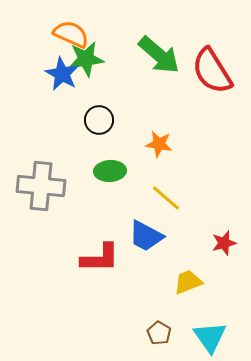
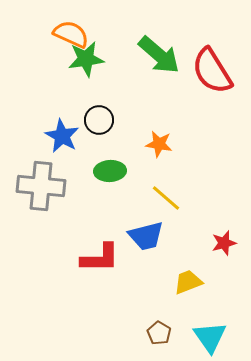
blue star: moved 62 px down
blue trapezoid: rotated 42 degrees counterclockwise
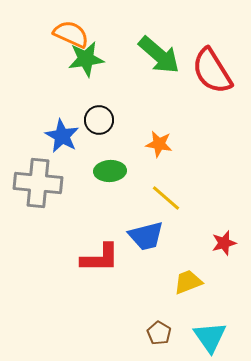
gray cross: moved 3 px left, 3 px up
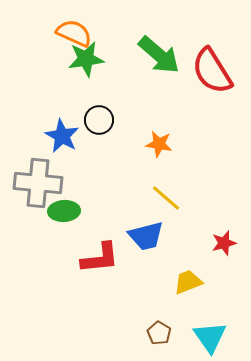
orange semicircle: moved 3 px right, 1 px up
green ellipse: moved 46 px left, 40 px down
red L-shape: rotated 6 degrees counterclockwise
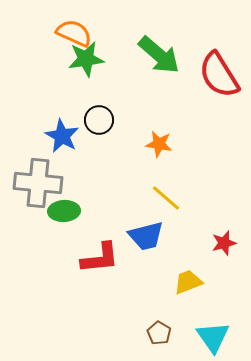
red semicircle: moved 7 px right, 4 px down
cyan triangle: moved 3 px right
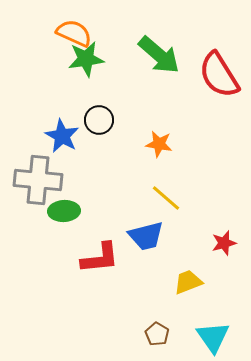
gray cross: moved 3 px up
brown pentagon: moved 2 px left, 1 px down
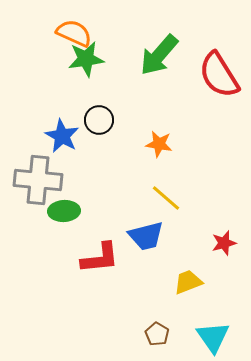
green arrow: rotated 90 degrees clockwise
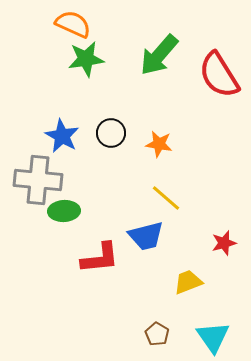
orange semicircle: moved 1 px left, 9 px up
black circle: moved 12 px right, 13 px down
